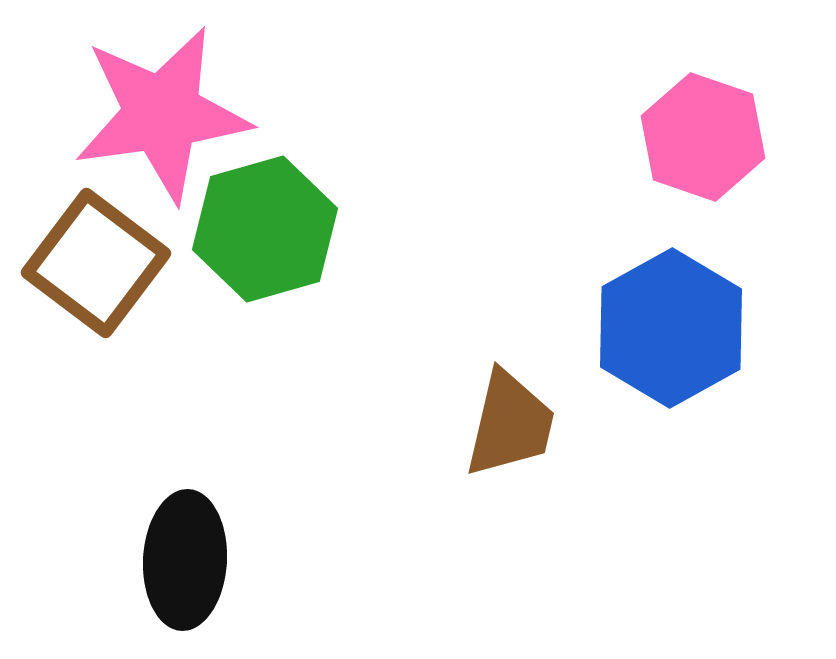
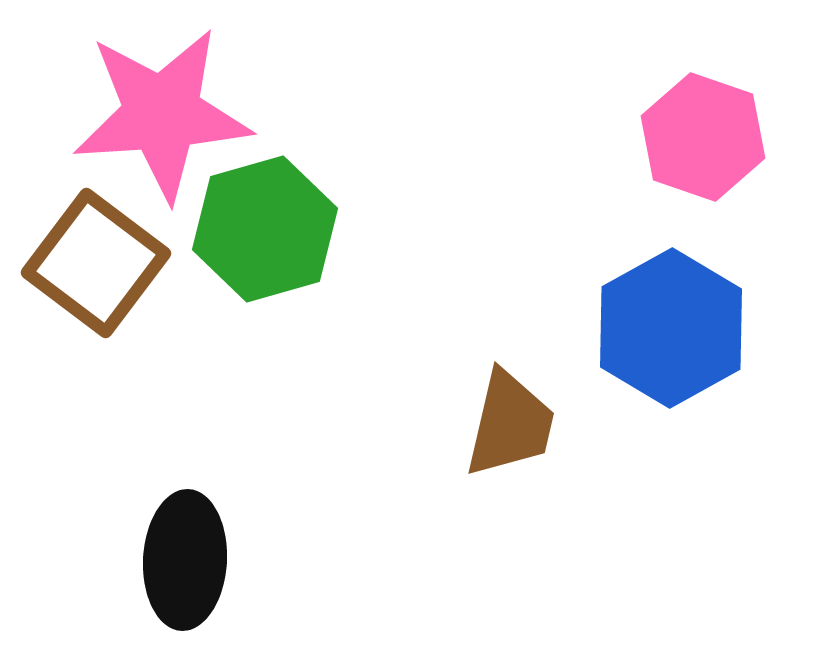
pink star: rotated 4 degrees clockwise
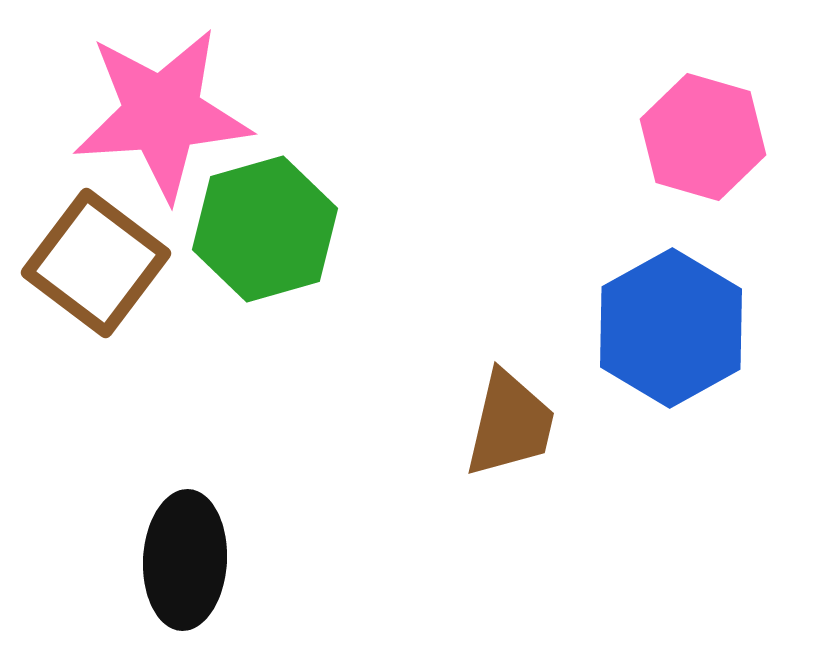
pink hexagon: rotated 3 degrees counterclockwise
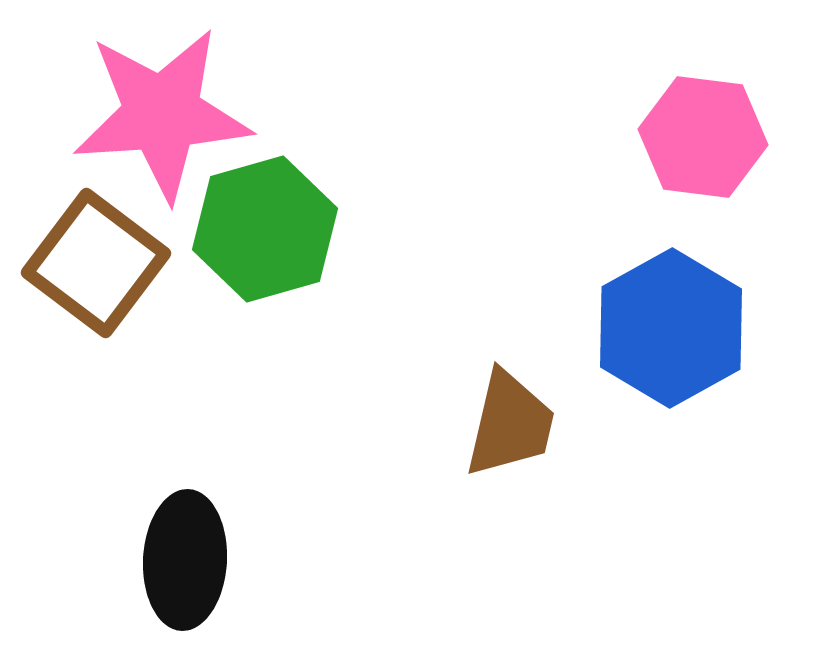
pink hexagon: rotated 9 degrees counterclockwise
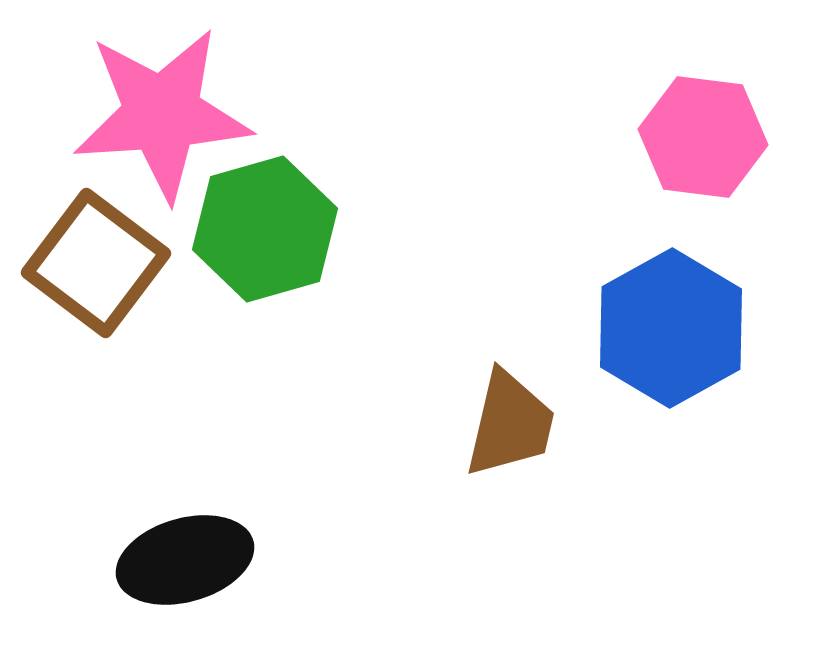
black ellipse: rotated 71 degrees clockwise
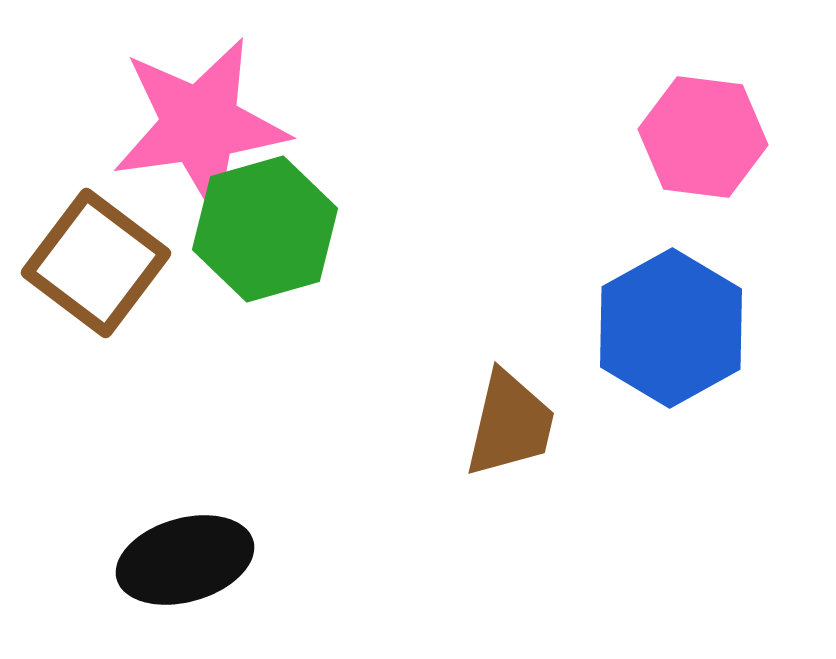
pink star: moved 38 px right, 11 px down; rotated 4 degrees counterclockwise
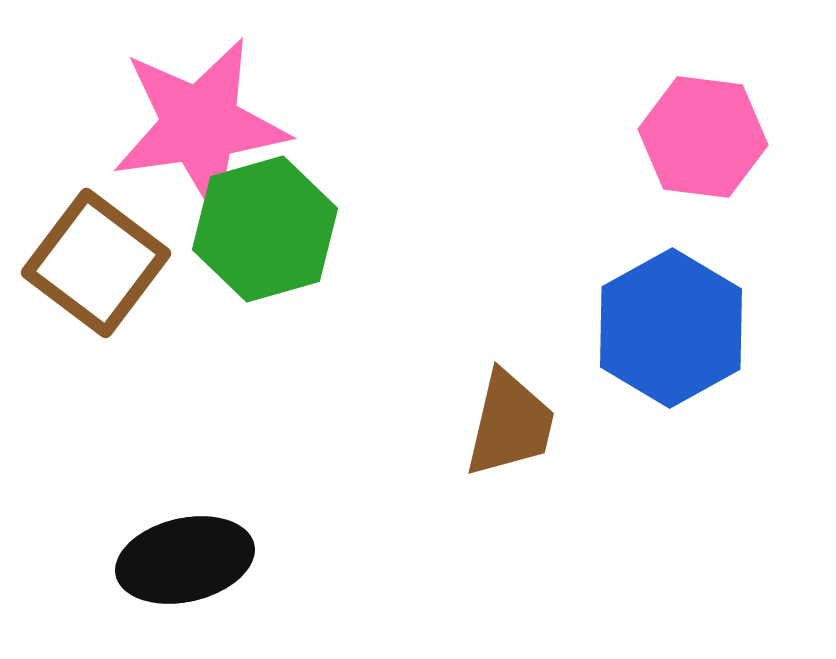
black ellipse: rotated 3 degrees clockwise
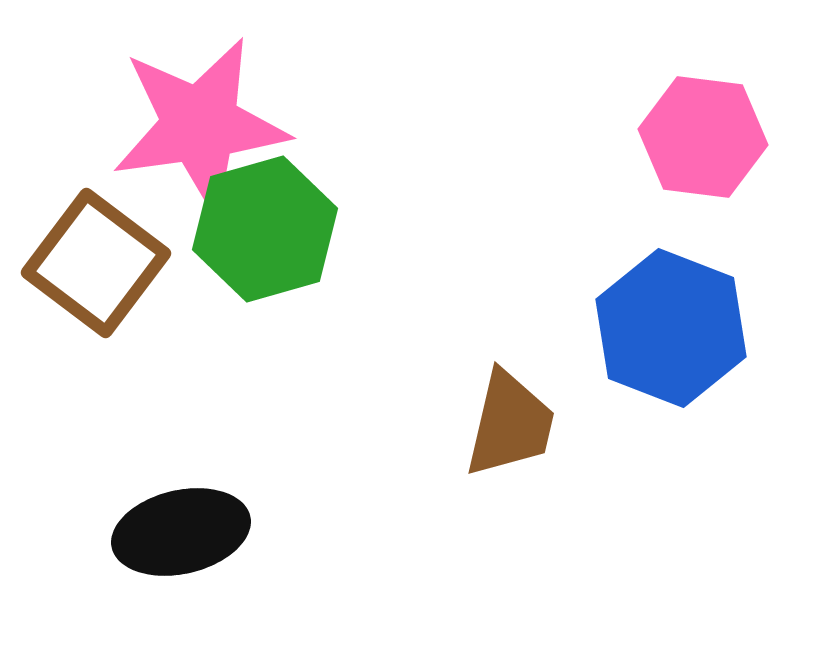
blue hexagon: rotated 10 degrees counterclockwise
black ellipse: moved 4 px left, 28 px up
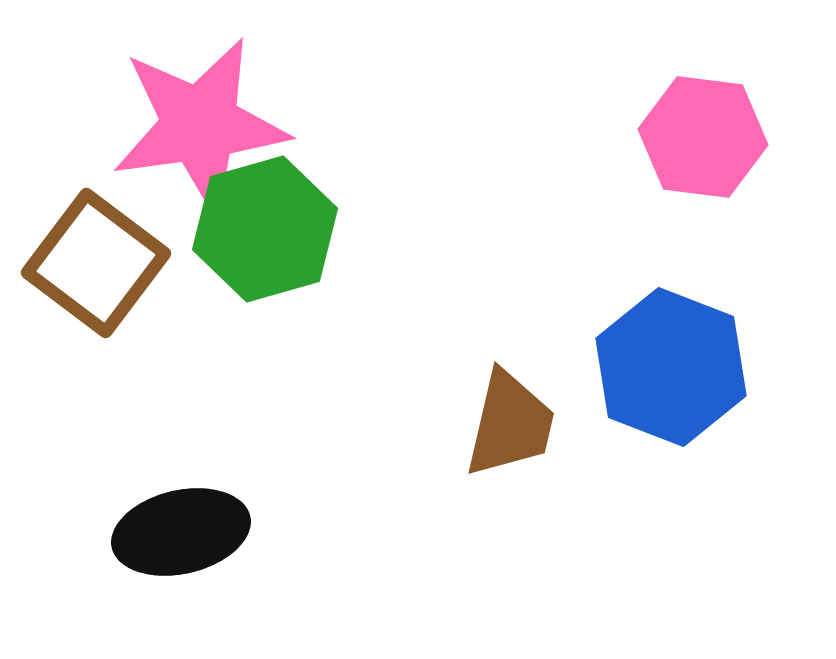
blue hexagon: moved 39 px down
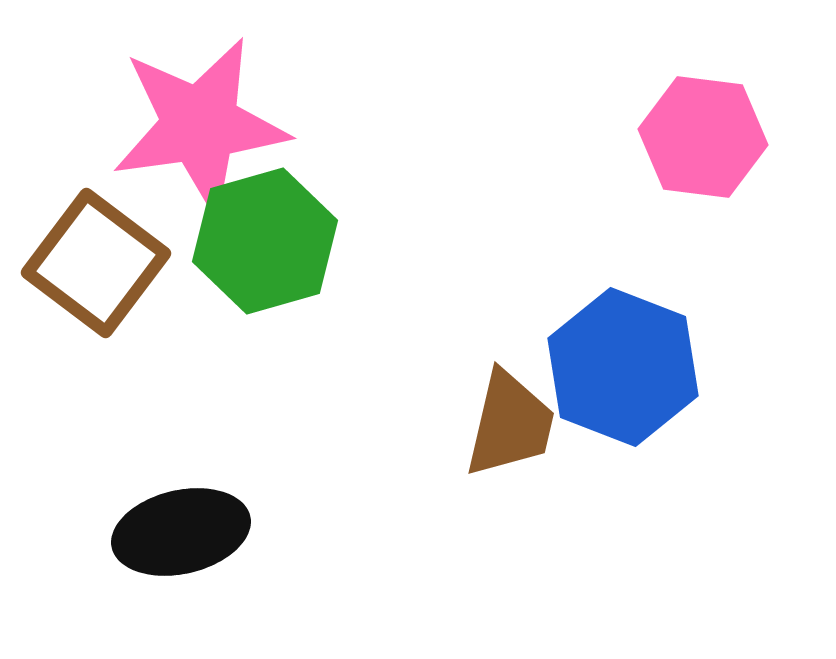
green hexagon: moved 12 px down
blue hexagon: moved 48 px left
